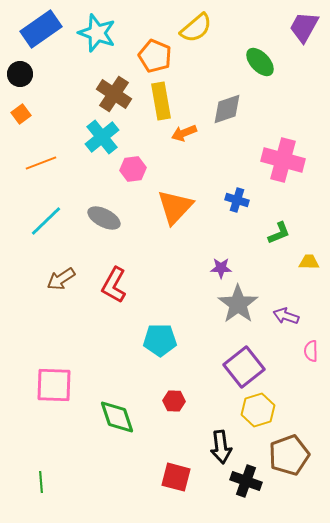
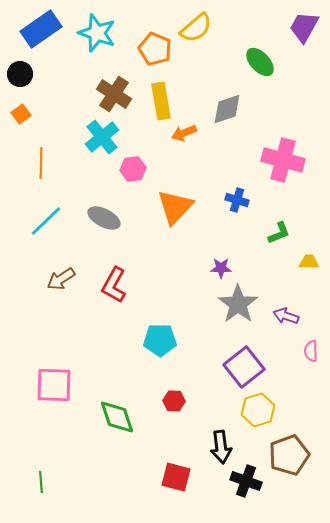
orange pentagon: moved 7 px up
orange line: rotated 68 degrees counterclockwise
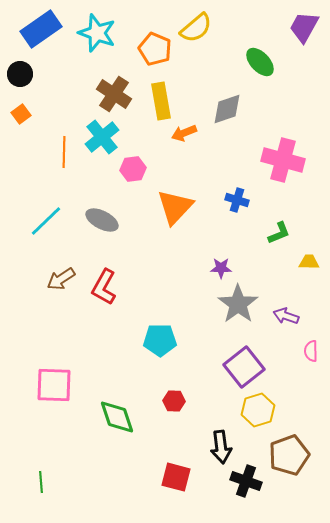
orange line: moved 23 px right, 11 px up
gray ellipse: moved 2 px left, 2 px down
red L-shape: moved 10 px left, 2 px down
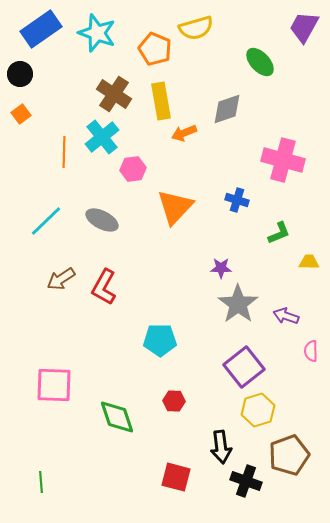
yellow semicircle: rotated 24 degrees clockwise
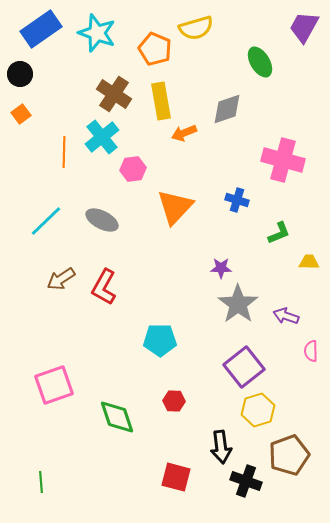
green ellipse: rotated 12 degrees clockwise
pink square: rotated 21 degrees counterclockwise
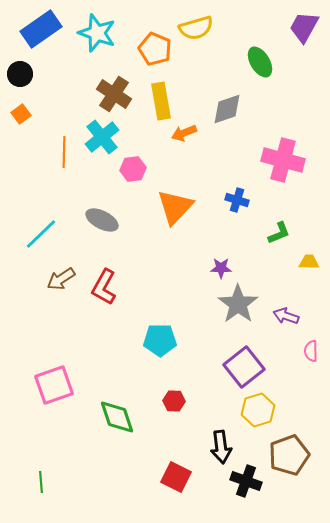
cyan line: moved 5 px left, 13 px down
red square: rotated 12 degrees clockwise
